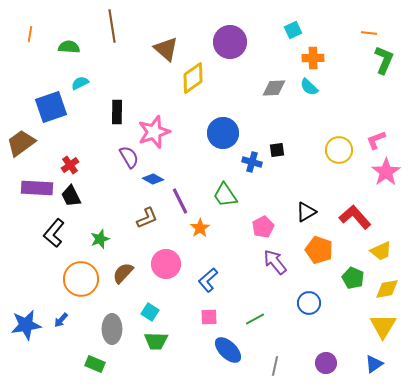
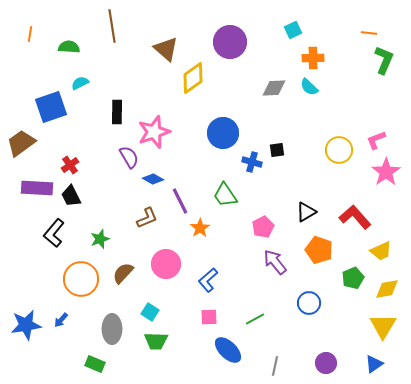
green pentagon at (353, 278): rotated 25 degrees clockwise
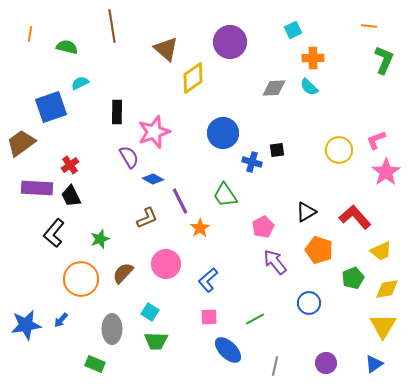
orange line at (369, 33): moved 7 px up
green semicircle at (69, 47): moved 2 px left; rotated 10 degrees clockwise
